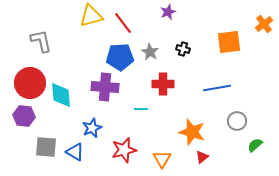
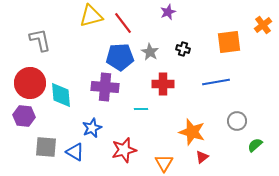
orange cross: moved 1 px left, 1 px down
gray L-shape: moved 1 px left, 1 px up
blue line: moved 1 px left, 6 px up
orange triangle: moved 2 px right, 4 px down
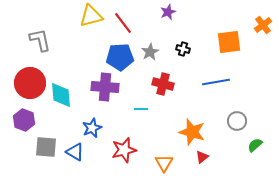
gray star: rotated 12 degrees clockwise
red cross: rotated 15 degrees clockwise
purple hexagon: moved 4 px down; rotated 15 degrees clockwise
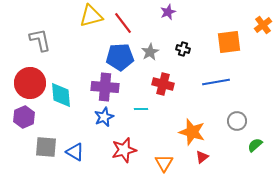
purple hexagon: moved 3 px up; rotated 15 degrees clockwise
blue star: moved 12 px right, 11 px up
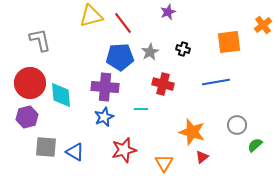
purple hexagon: moved 3 px right; rotated 10 degrees clockwise
gray circle: moved 4 px down
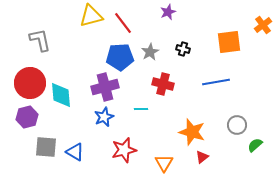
purple cross: rotated 20 degrees counterclockwise
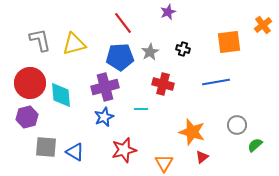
yellow triangle: moved 17 px left, 28 px down
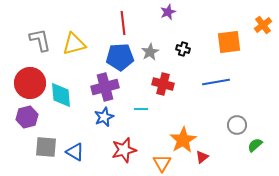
red line: rotated 30 degrees clockwise
orange star: moved 9 px left, 8 px down; rotated 24 degrees clockwise
orange triangle: moved 2 px left
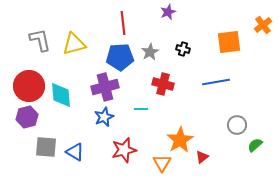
red circle: moved 1 px left, 3 px down
orange star: moved 3 px left
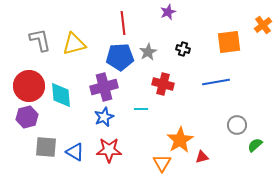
gray star: moved 2 px left
purple cross: moved 1 px left
red star: moved 15 px left; rotated 15 degrees clockwise
red triangle: rotated 24 degrees clockwise
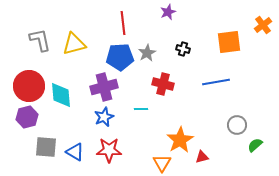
gray star: moved 1 px left, 1 px down
